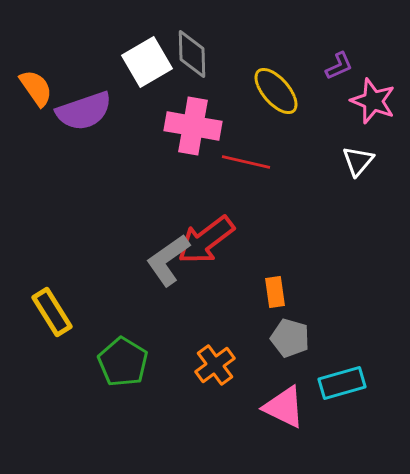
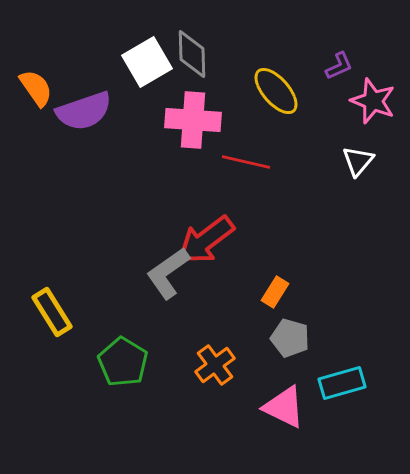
pink cross: moved 6 px up; rotated 6 degrees counterclockwise
gray L-shape: moved 13 px down
orange rectangle: rotated 40 degrees clockwise
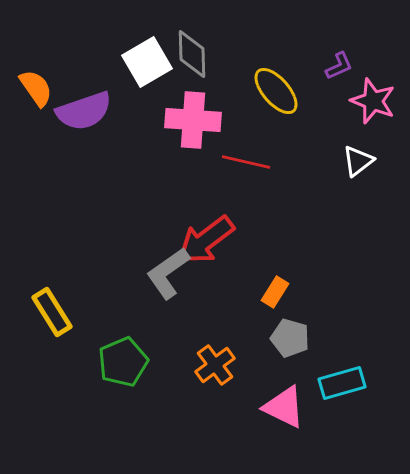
white triangle: rotated 12 degrees clockwise
green pentagon: rotated 18 degrees clockwise
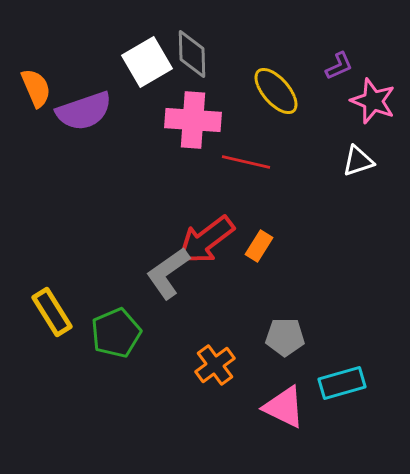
orange semicircle: rotated 12 degrees clockwise
white triangle: rotated 20 degrees clockwise
orange rectangle: moved 16 px left, 46 px up
gray pentagon: moved 5 px left, 1 px up; rotated 15 degrees counterclockwise
green pentagon: moved 7 px left, 29 px up
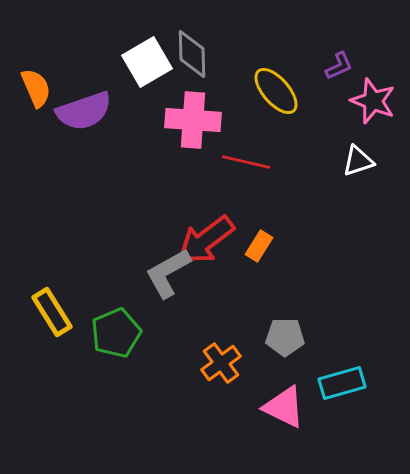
gray L-shape: rotated 6 degrees clockwise
orange cross: moved 6 px right, 2 px up
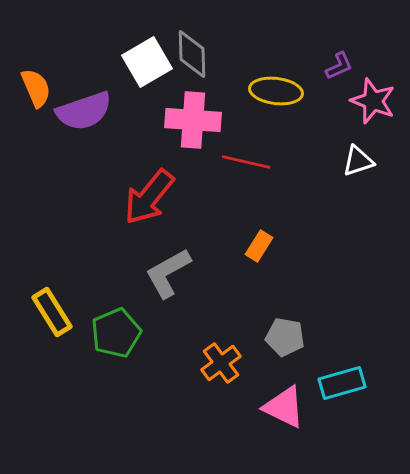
yellow ellipse: rotated 42 degrees counterclockwise
red arrow: moved 57 px left, 43 px up; rotated 14 degrees counterclockwise
gray pentagon: rotated 9 degrees clockwise
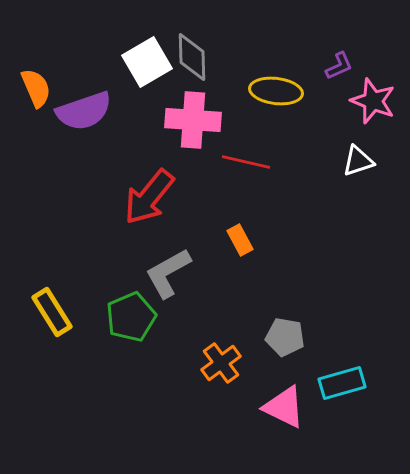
gray diamond: moved 3 px down
orange rectangle: moved 19 px left, 6 px up; rotated 60 degrees counterclockwise
green pentagon: moved 15 px right, 16 px up
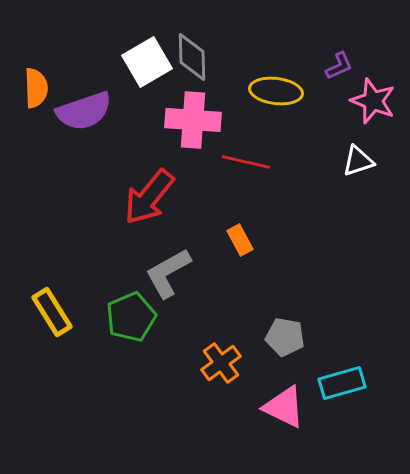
orange semicircle: rotated 21 degrees clockwise
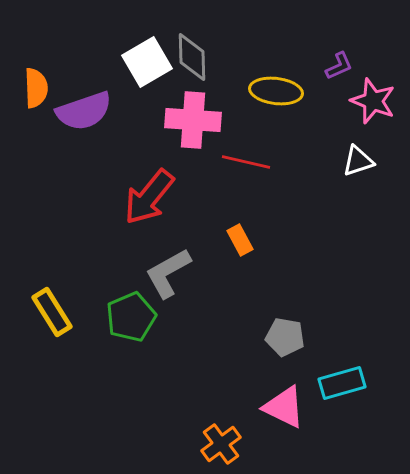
orange cross: moved 81 px down
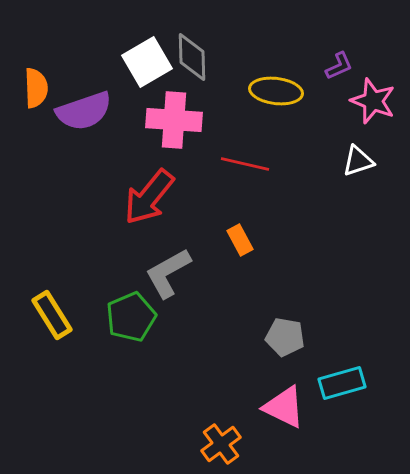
pink cross: moved 19 px left
red line: moved 1 px left, 2 px down
yellow rectangle: moved 3 px down
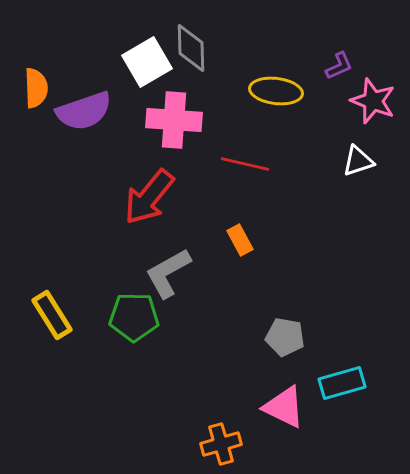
gray diamond: moved 1 px left, 9 px up
green pentagon: moved 3 px right; rotated 24 degrees clockwise
orange cross: rotated 21 degrees clockwise
